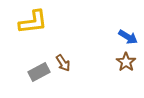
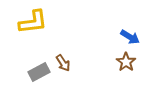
blue arrow: moved 2 px right
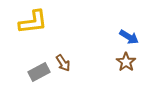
blue arrow: moved 1 px left
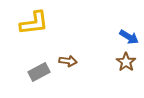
yellow L-shape: moved 1 px right, 1 px down
brown arrow: moved 5 px right, 2 px up; rotated 48 degrees counterclockwise
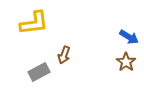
brown arrow: moved 4 px left, 6 px up; rotated 102 degrees clockwise
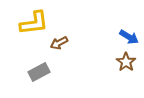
brown arrow: moved 5 px left, 12 px up; rotated 42 degrees clockwise
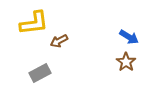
brown arrow: moved 2 px up
gray rectangle: moved 1 px right, 1 px down
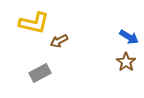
yellow L-shape: rotated 20 degrees clockwise
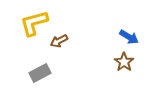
yellow L-shape: rotated 152 degrees clockwise
brown star: moved 2 px left
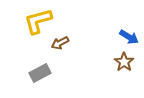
yellow L-shape: moved 4 px right, 2 px up
brown arrow: moved 1 px right, 2 px down
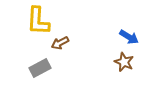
yellow L-shape: rotated 72 degrees counterclockwise
brown star: rotated 12 degrees counterclockwise
gray rectangle: moved 5 px up
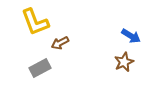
yellow L-shape: moved 3 px left, 1 px down; rotated 24 degrees counterclockwise
blue arrow: moved 2 px right, 1 px up
brown star: rotated 24 degrees clockwise
